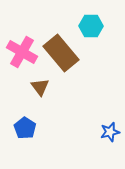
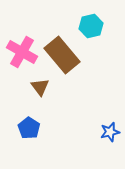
cyan hexagon: rotated 15 degrees counterclockwise
brown rectangle: moved 1 px right, 2 px down
blue pentagon: moved 4 px right
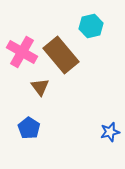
brown rectangle: moved 1 px left
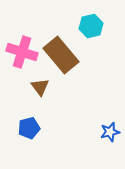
pink cross: rotated 12 degrees counterclockwise
blue pentagon: rotated 25 degrees clockwise
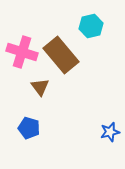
blue pentagon: rotated 30 degrees clockwise
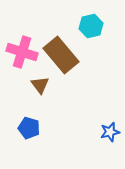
brown triangle: moved 2 px up
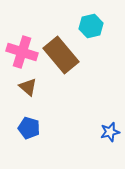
brown triangle: moved 12 px left, 2 px down; rotated 12 degrees counterclockwise
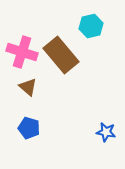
blue star: moved 4 px left; rotated 24 degrees clockwise
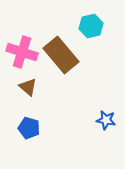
blue star: moved 12 px up
